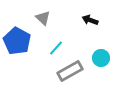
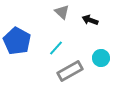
gray triangle: moved 19 px right, 6 px up
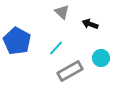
black arrow: moved 4 px down
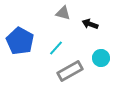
gray triangle: moved 1 px right, 1 px down; rotated 28 degrees counterclockwise
blue pentagon: moved 3 px right
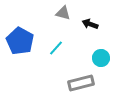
gray rectangle: moved 11 px right, 12 px down; rotated 15 degrees clockwise
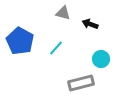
cyan circle: moved 1 px down
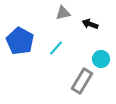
gray triangle: rotated 28 degrees counterclockwise
gray rectangle: moved 1 px right, 2 px up; rotated 45 degrees counterclockwise
